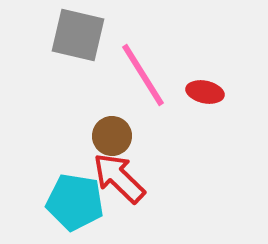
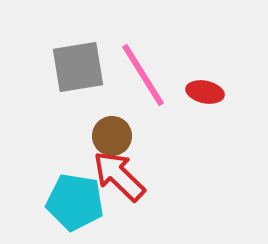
gray square: moved 32 px down; rotated 22 degrees counterclockwise
red arrow: moved 2 px up
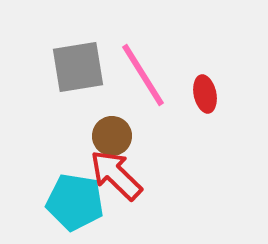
red ellipse: moved 2 px down; rotated 66 degrees clockwise
red arrow: moved 3 px left, 1 px up
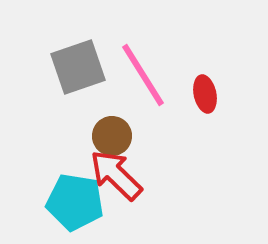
gray square: rotated 10 degrees counterclockwise
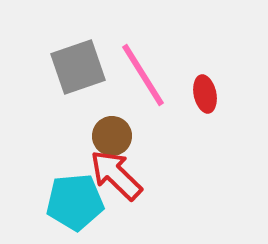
cyan pentagon: rotated 14 degrees counterclockwise
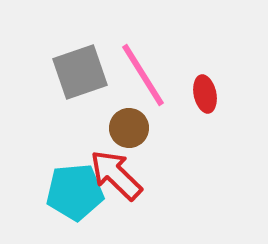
gray square: moved 2 px right, 5 px down
brown circle: moved 17 px right, 8 px up
cyan pentagon: moved 10 px up
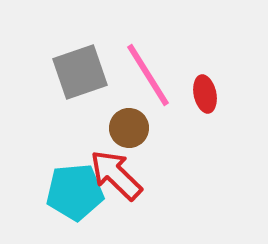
pink line: moved 5 px right
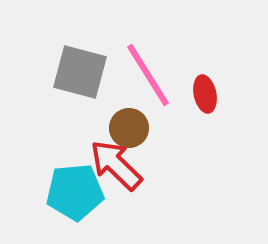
gray square: rotated 34 degrees clockwise
red arrow: moved 10 px up
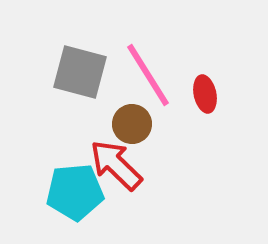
brown circle: moved 3 px right, 4 px up
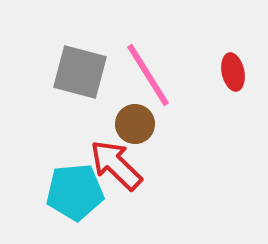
red ellipse: moved 28 px right, 22 px up
brown circle: moved 3 px right
